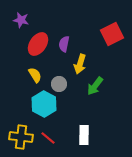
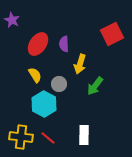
purple star: moved 9 px left; rotated 14 degrees clockwise
purple semicircle: rotated 14 degrees counterclockwise
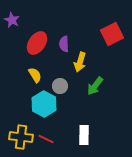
red ellipse: moved 1 px left, 1 px up
yellow arrow: moved 2 px up
gray circle: moved 1 px right, 2 px down
red line: moved 2 px left, 1 px down; rotated 14 degrees counterclockwise
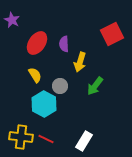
white rectangle: moved 6 px down; rotated 30 degrees clockwise
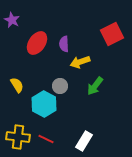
yellow arrow: rotated 54 degrees clockwise
yellow semicircle: moved 18 px left, 10 px down
yellow cross: moved 3 px left
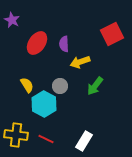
yellow semicircle: moved 10 px right
yellow cross: moved 2 px left, 2 px up
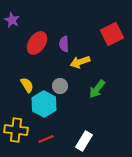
green arrow: moved 2 px right, 3 px down
yellow cross: moved 5 px up
red line: rotated 49 degrees counterclockwise
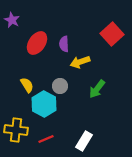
red square: rotated 15 degrees counterclockwise
